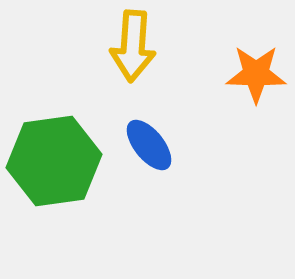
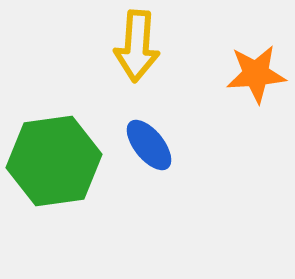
yellow arrow: moved 4 px right
orange star: rotated 6 degrees counterclockwise
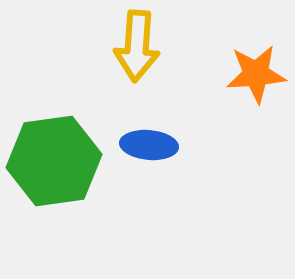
blue ellipse: rotated 46 degrees counterclockwise
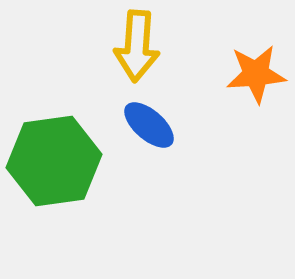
blue ellipse: moved 20 px up; rotated 36 degrees clockwise
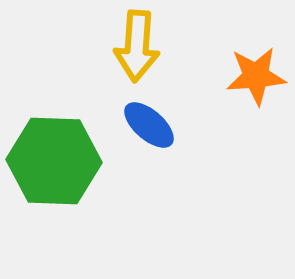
orange star: moved 2 px down
green hexagon: rotated 10 degrees clockwise
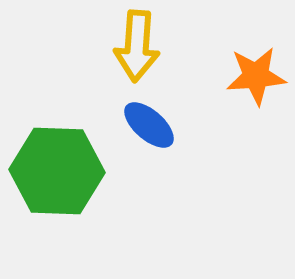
green hexagon: moved 3 px right, 10 px down
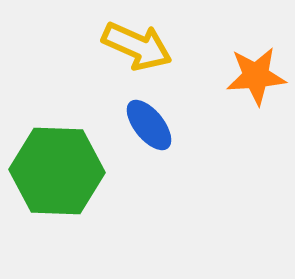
yellow arrow: rotated 70 degrees counterclockwise
blue ellipse: rotated 10 degrees clockwise
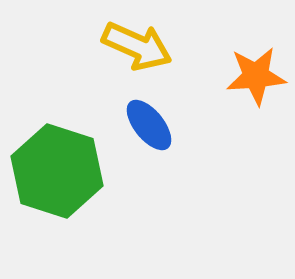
green hexagon: rotated 16 degrees clockwise
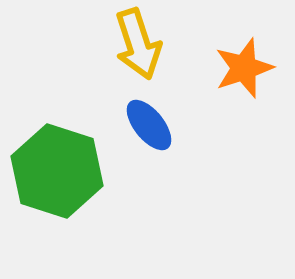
yellow arrow: moved 1 px right, 2 px up; rotated 48 degrees clockwise
orange star: moved 12 px left, 8 px up; rotated 14 degrees counterclockwise
